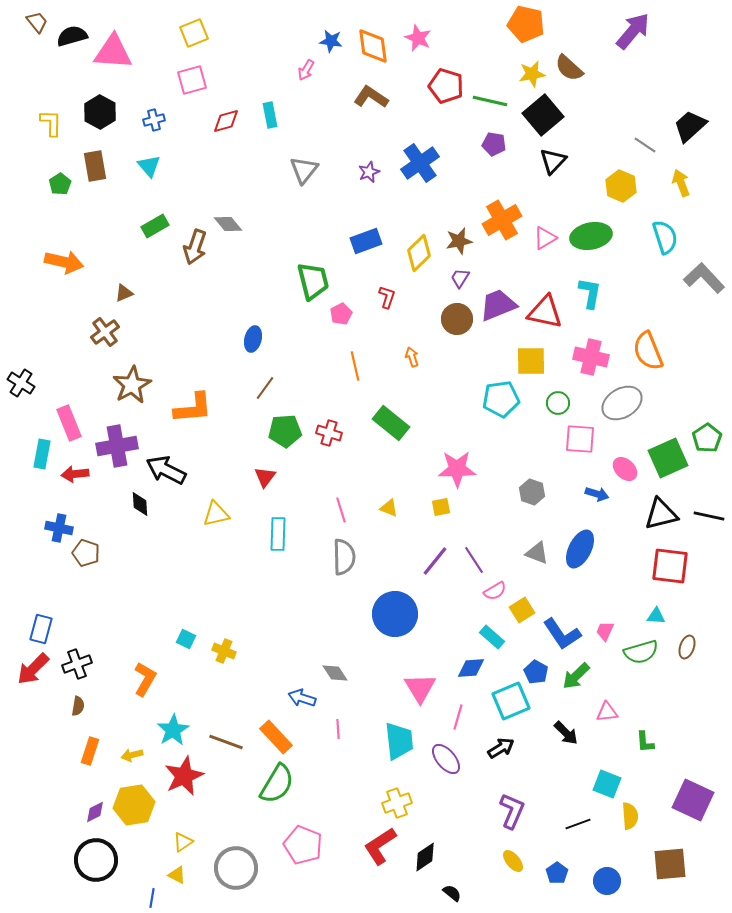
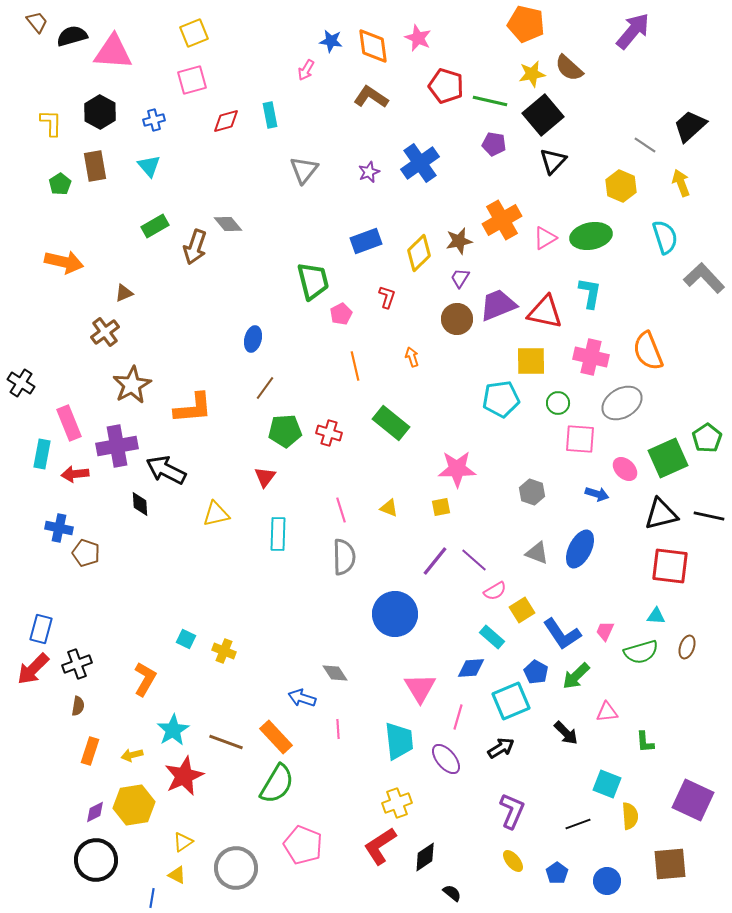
purple line at (474, 560): rotated 16 degrees counterclockwise
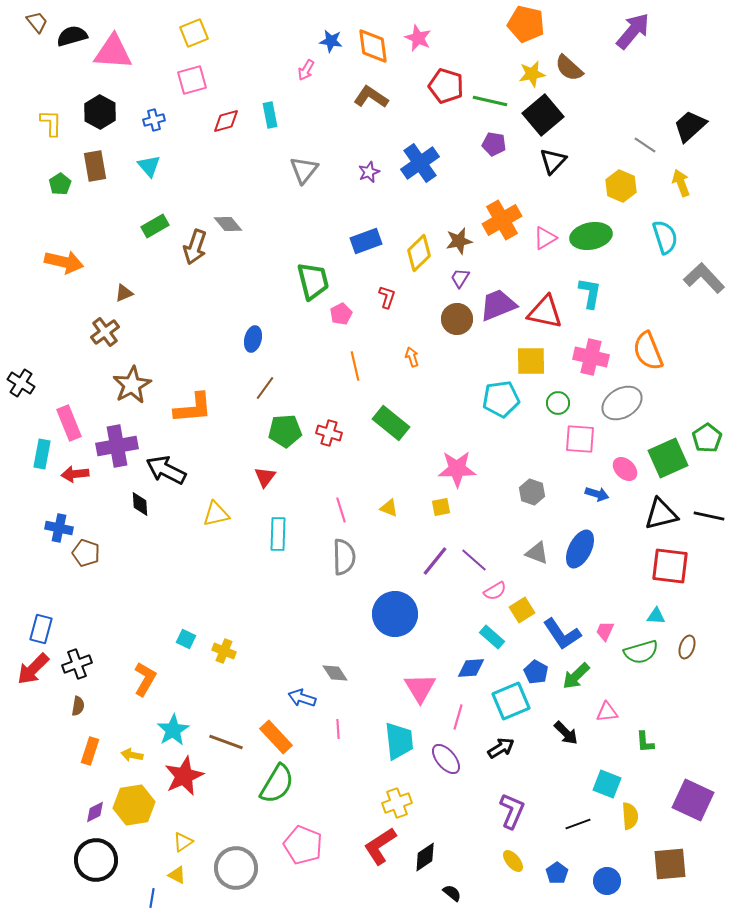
yellow arrow at (132, 755): rotated 25 degrees clockwise
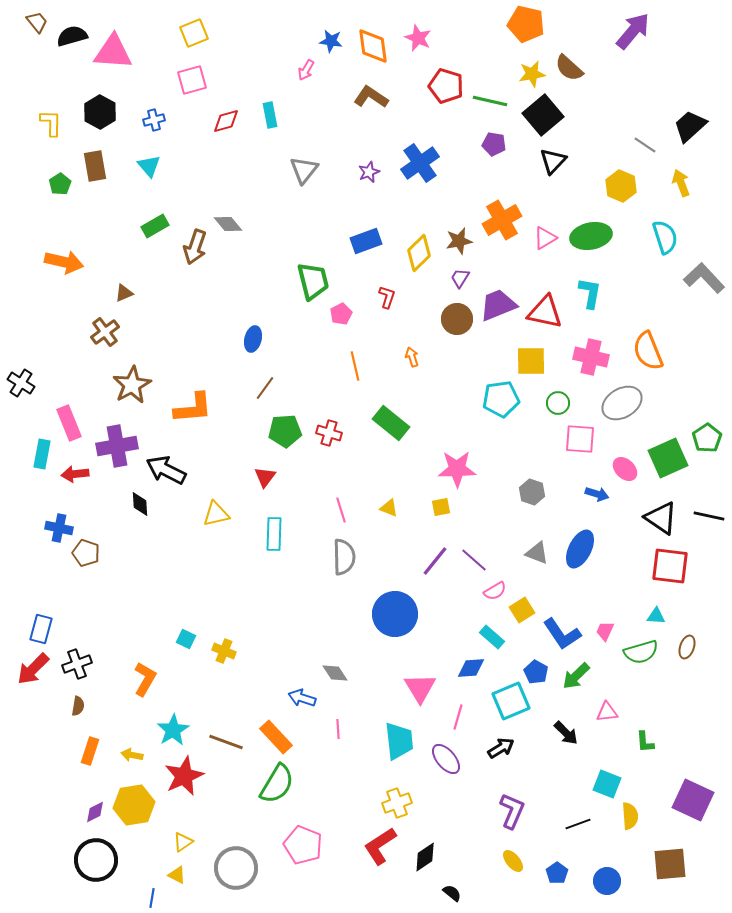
black triangle at (661, 514): moved 4 px down; rotated 48 degrees clockwise
cyan rectangle at (278, 534): moved 4 px left
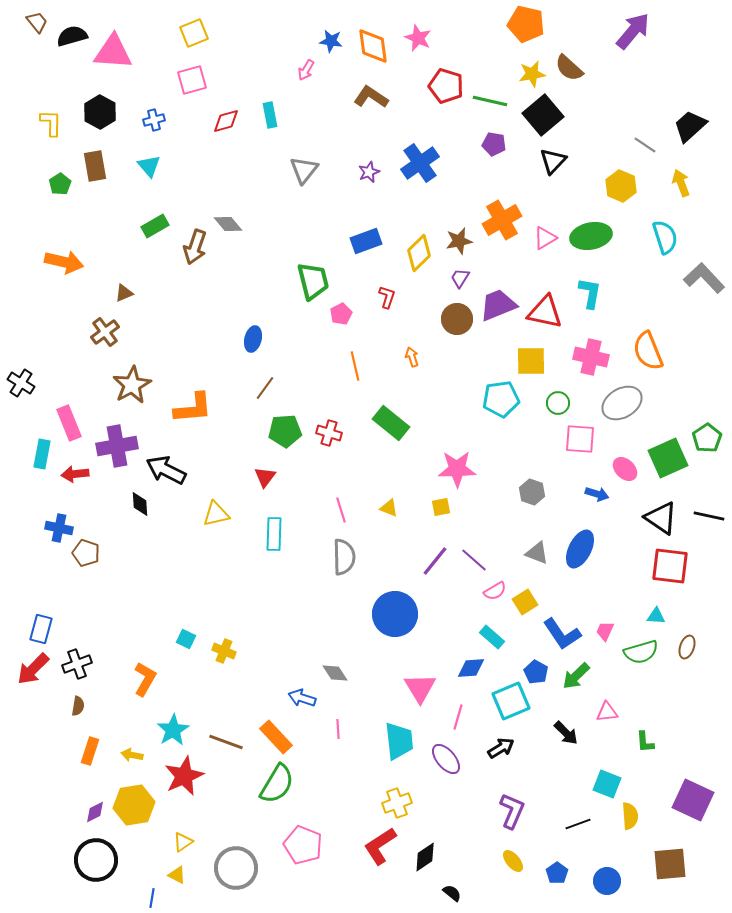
yellow square at (522, 610): moved 3 px right, 8 px up
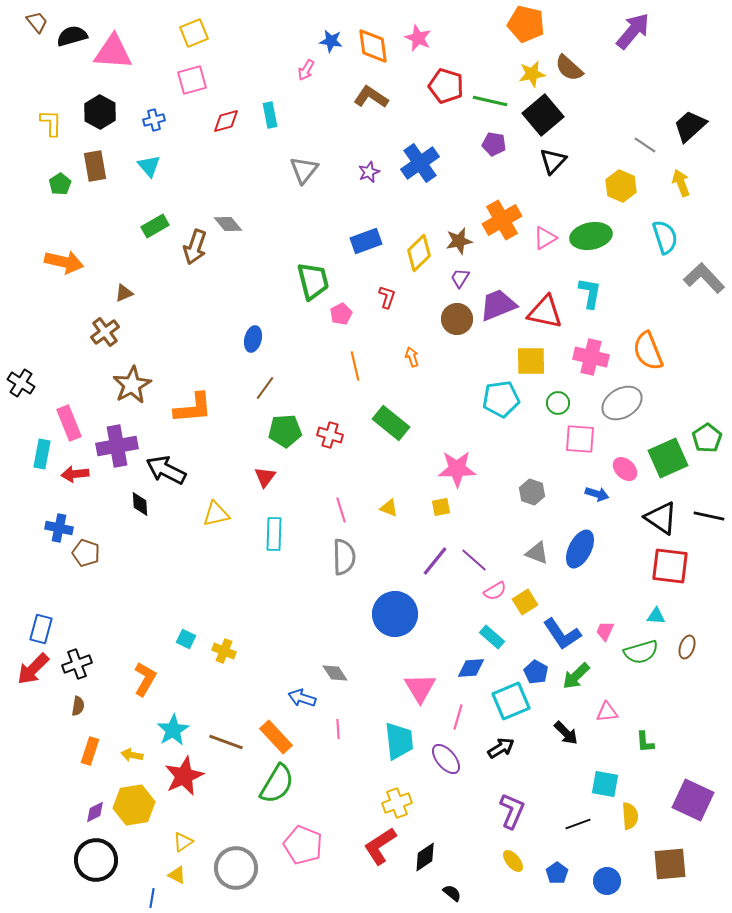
red cross at (329, 433): moved 1 px right, 2 px down
cyan square at (607, 784): moved 2 px left; rotated 12 degrees counterclockwise
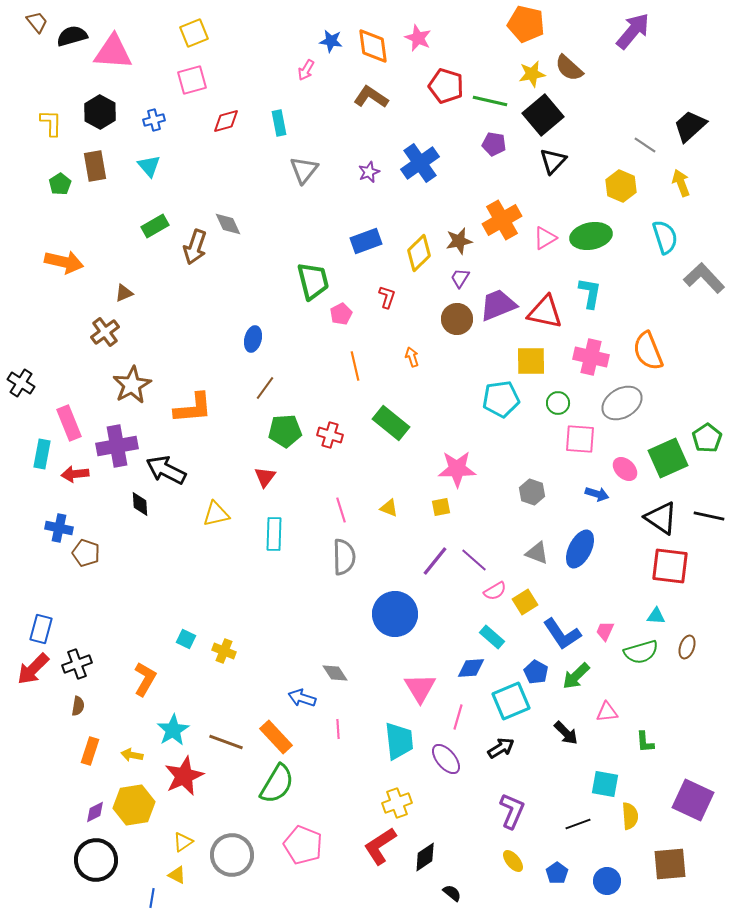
cyan rectangle at (270, 115): moved 9 px right, 8 px down
gray diamond at (228, 224): rotated 16 degrees clockwise
gray circle at (236, 868): moved 4 px left, 13 px up
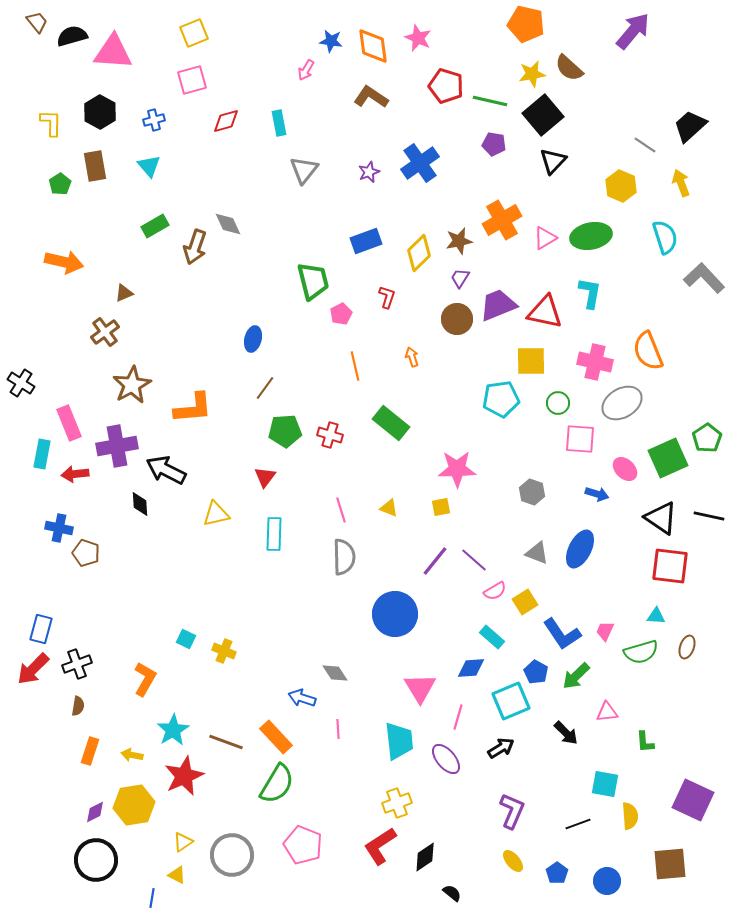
pink cross at (591, 357): moved 4 px right, 5 px down
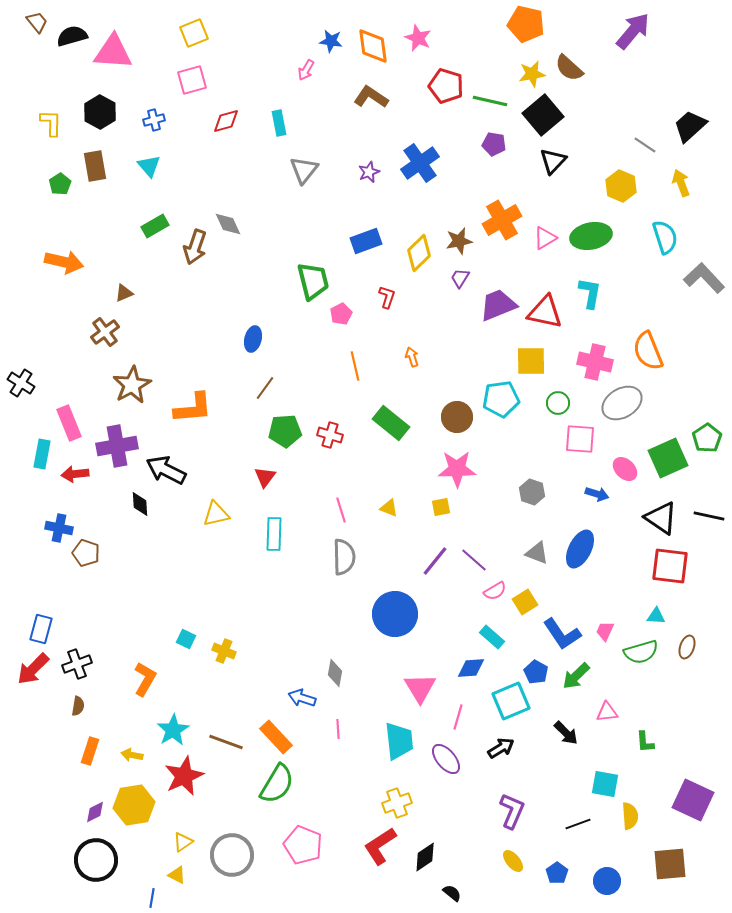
brown circle at (457, 319): moved 98 px down
gray diamond at (335, 673): rotated 44 degrees clockwise
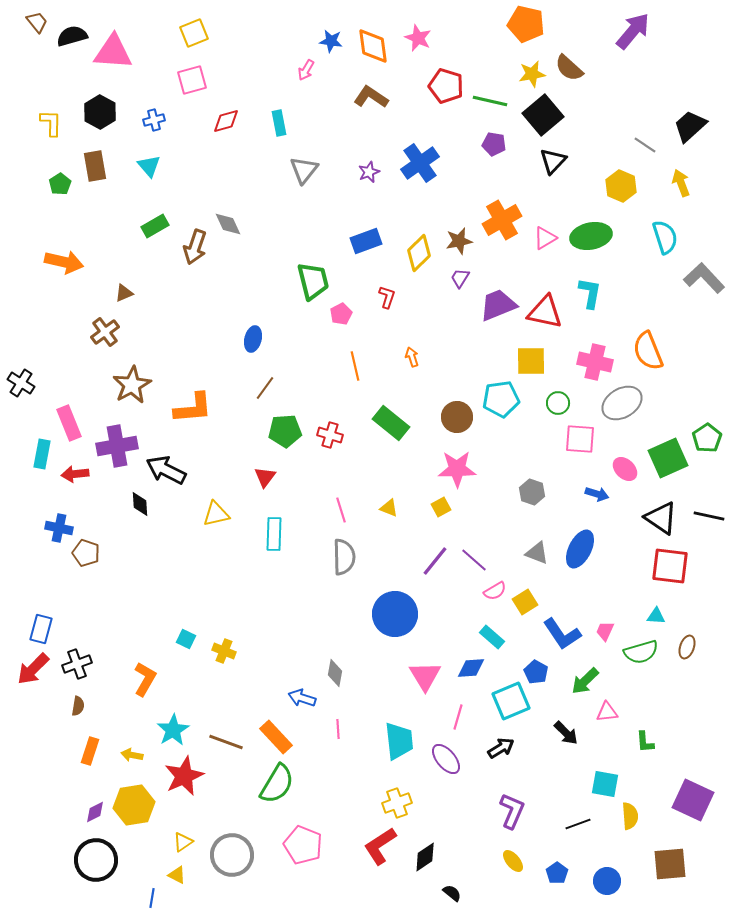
yellow square at (441, 507): rotated 18 degrees counterclockwise
green arrow at (576, 676): moved 9 px right, 5 px down
pink triangle at (420, 688): moved 5 px right, 12 px up
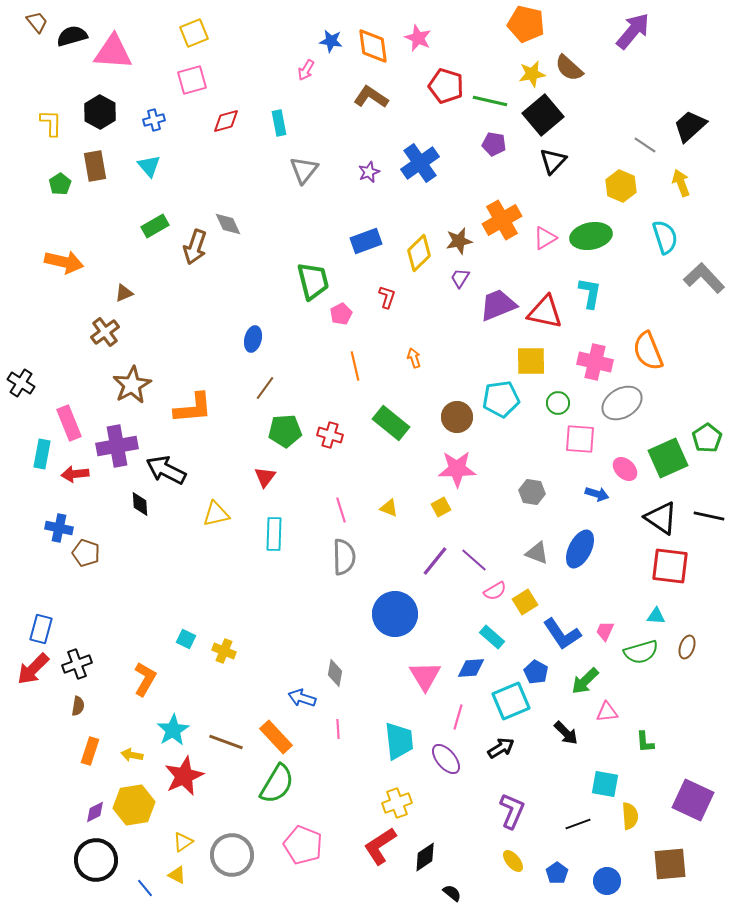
orange arrow at (412, 357): moved 2 px right, 1 px down
gray hexagon at (532, 492): rotated 10 degrees counterclockwise
blue line at (152, 898): moved 7 px left, 10 px up; rotated 48 degrees counterclockwise
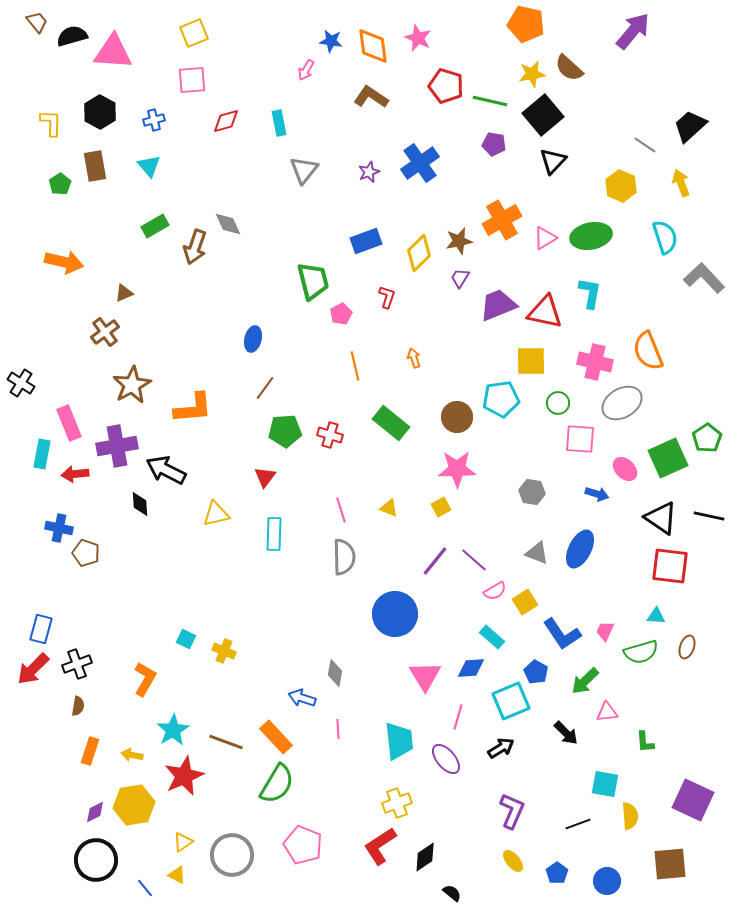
pink square at (192, 80): rotated 12 degrees clockwise
